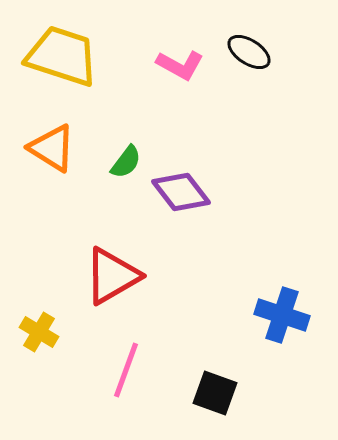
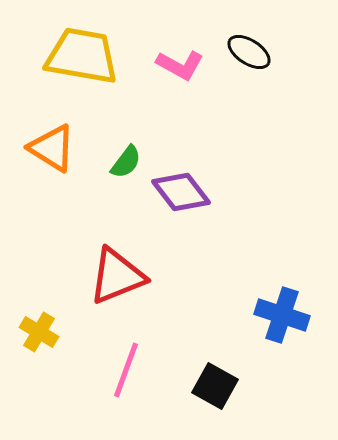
yellow trapezoid: moved 20 px right; rotated 8 degrees counterclockwise
red triangle: moved 5 px right; rotated 8 degrees clockwise
black square: moved 7 px up; rotated 9 degrees clockwise
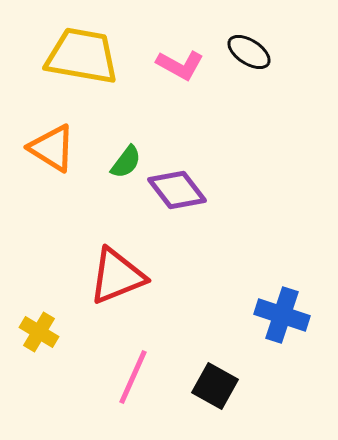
purple diamond: moved 4 px left, 2 px up
pink line: moved 7 px right, 7 px down; rotated 4 degrees clockwise
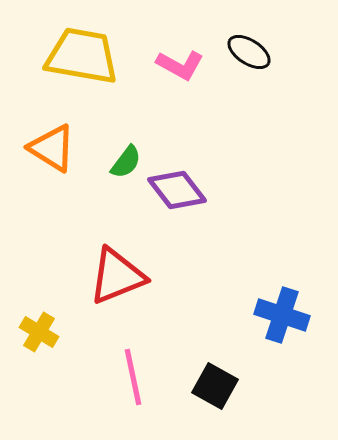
pink line: rotated 36 degrees counterclockwise
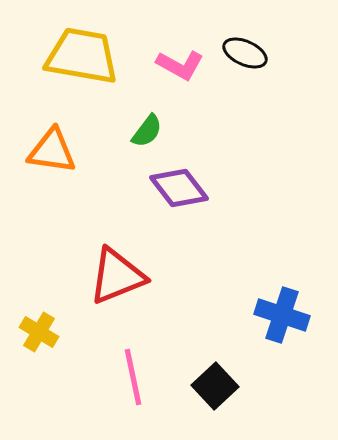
black ellipse: moved 4 px left, 1 px down; rotated 9 degrees counterclockwise
orange triangle: moved 3 px down; rotated 24 degrees counterclockwise
green semicircle: moved 21 px right, 31 px up
purple diamond: moved 2 px right, 2 px up
black square: rotated 18 degrees clockwise
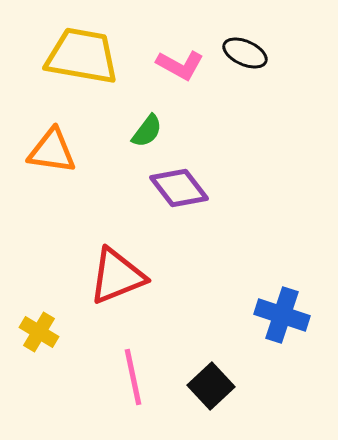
black square: moved 4 px left
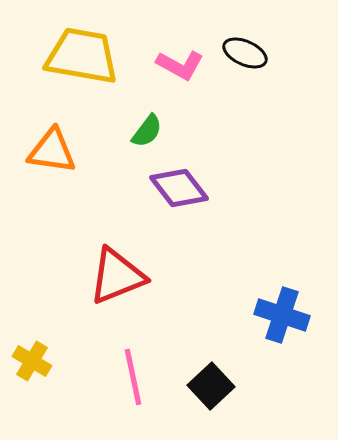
yellow cross: moved 7 px left, 29 px down
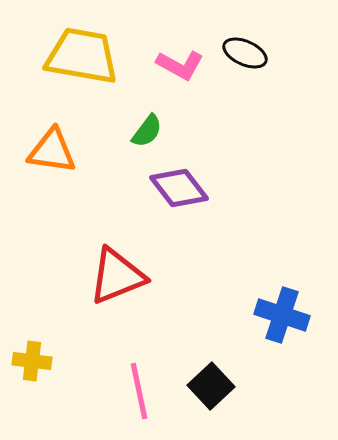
yellow cross: rotated 24 degrees counterclockwise
pink line: moved 6 px right, 14 px down
